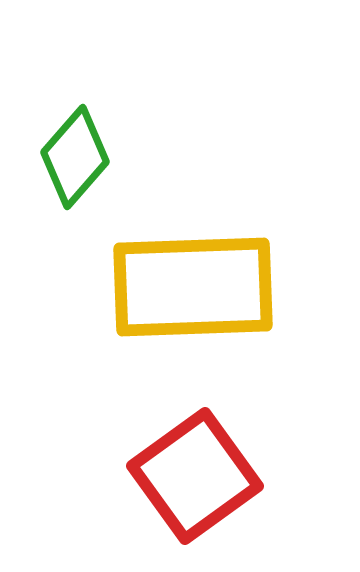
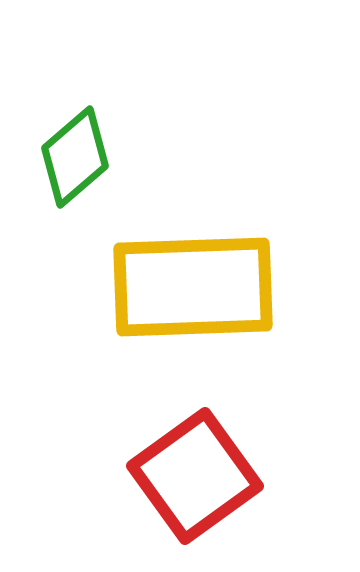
green diamond: rotated 8 degrees clockwise
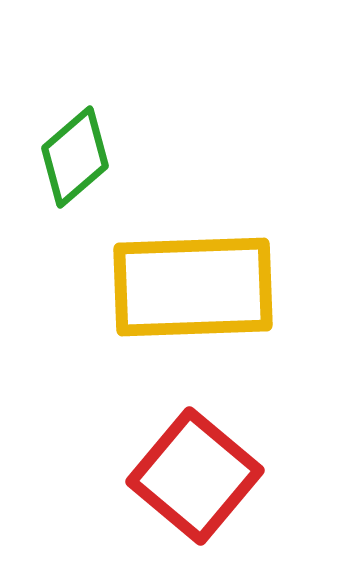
red square: rotated 14 degrees counterclockwise
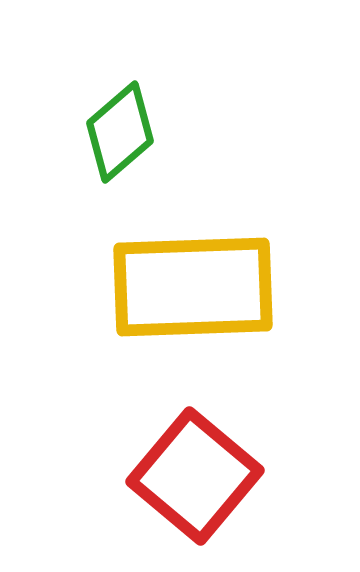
green diamond: moved 45 px right, 25 px up
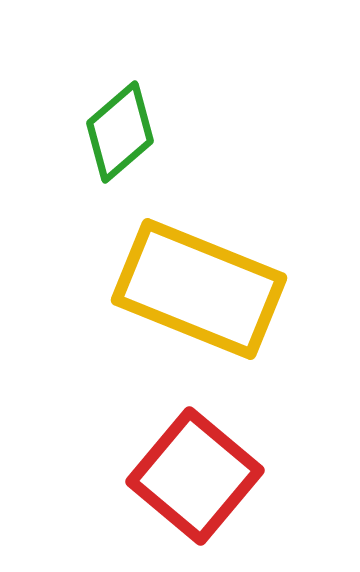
yellow rectangle: moved 6 px right, 2 px down; rotated 24 degrees clockwise
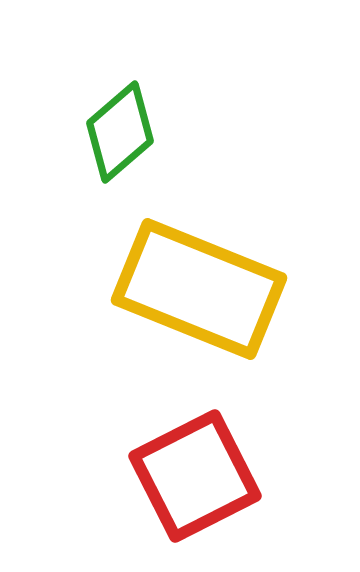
red square: rotated 23 degrees clockwise
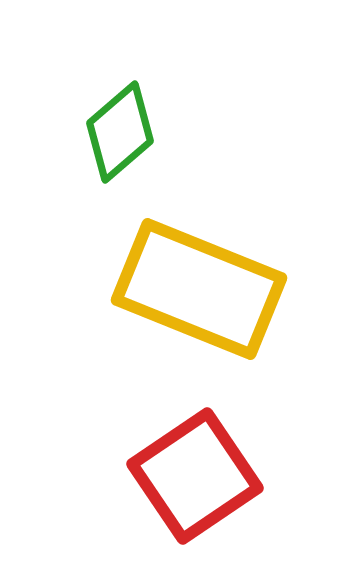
red square: rotated 7 degrees counterclockwise
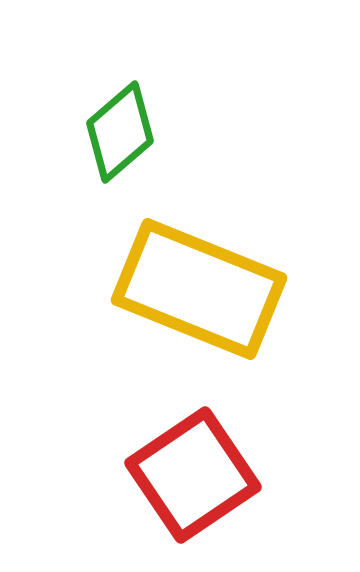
red square: moved 2 px left, 1 px up
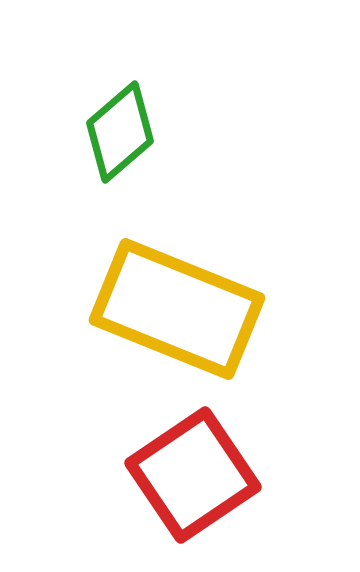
yellow rectangle: moved 22 px left, 20 px down
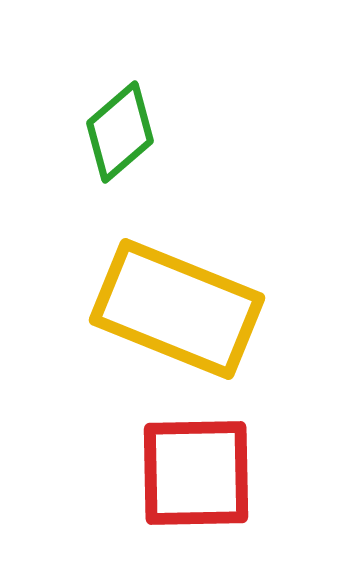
red square: moved 3 px right, 2 px up; rotated 33 degrees clockwise
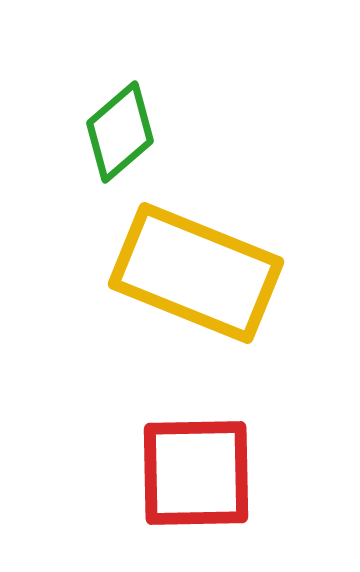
yellow rectangle: moved 19 px right, 36 px up
